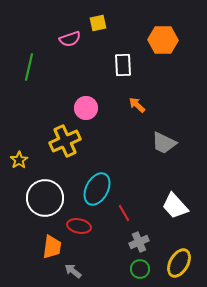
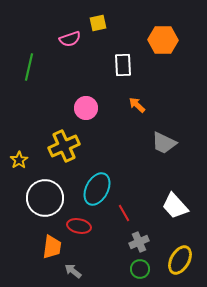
yellow cross: moved 1 px left, 5 px down
yellow ellipse: moved 1 px right, 3 px up
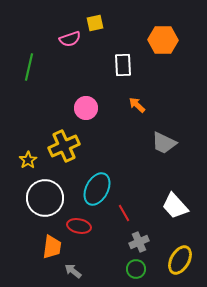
yellow square: moved 3 px left
yellow star: moved 9 px right
green circle: moved 4 px left
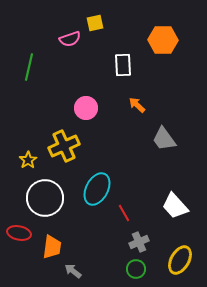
gray trapezoid: moved 4 px up; rotated 28 degrees clockwise
red ellipse: moved 60 px left, 7 px down
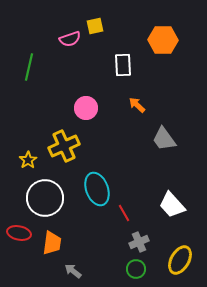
yellow square: moved 3 px down
cyan ellipse: rotated 48 degrees counterclockwise
white trapezoid: moved 3 px left, 1 px up
orange trapezoid: moved 4 px up
